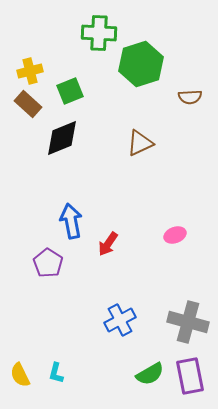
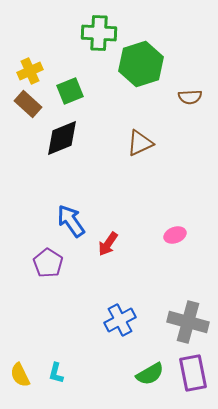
yellow cross: rotated 10 degrees counterclockwise
blue arrow: rotated 24 degrees counterclockwise
purple rectangle: moved 3 px right, 3 px up
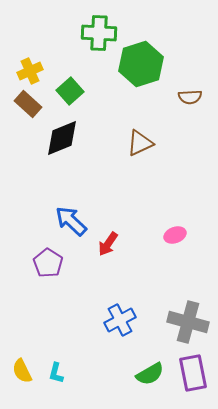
green square: rotated 20 degrees counterclockwise
blue arrow: rotated 12 degrees counterclockwise
yellow semicircle: moved 2 px right, 4 px up
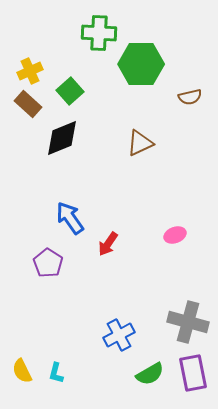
green hexagon: rotated 18 degrees clockwise
brown semicircle: rotated 10 degrees counterclockwise
blue arrow: moved 1 px left, 3 px up; rotated 12 degrees clockwise
blue cross: moved 1 px left, 15 px down
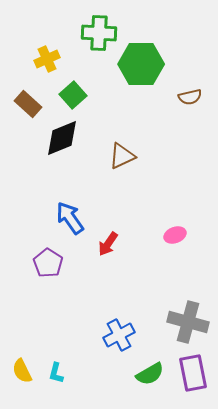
yellow cross: moved 17 px right, 12 px up
green square: moved 3 px right, 4 px down
brown triangle: moved 18 px left, 13 px down
